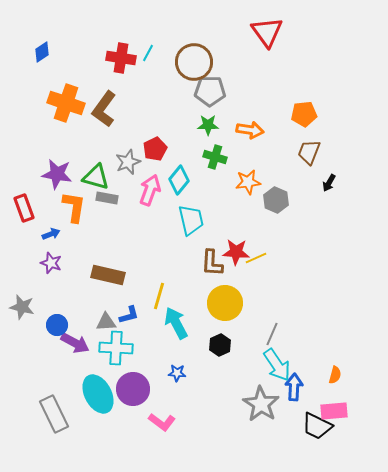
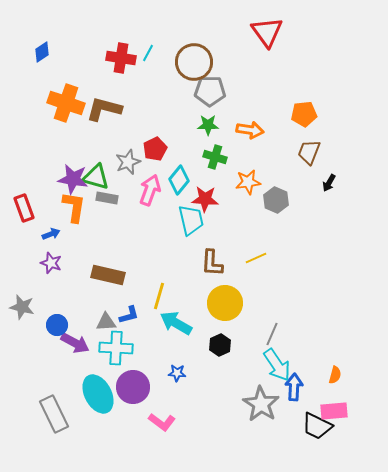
brown L-shape at (104, 109): rotated 69 degrees clockwise
purple star at (57, 174): moved 16 px right, 5 px down
red star at (236, 252): moved 31 px left, 53 px up
cyan arrow at (176, 323): rotated 32 degrees counterclockwise
purple circle at (133, 389): moved 2 px up
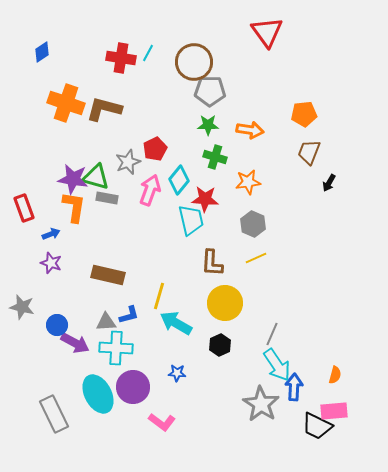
gray hexagon at (276, 200): moved 23 px left, 24 px down
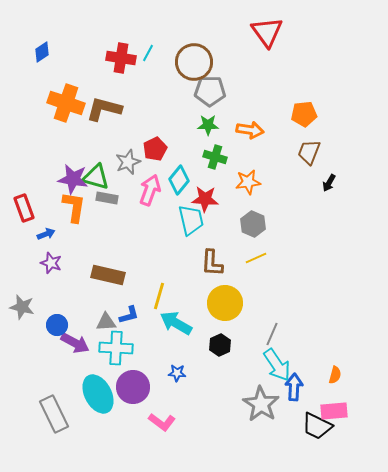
blue arrow at (51, 234): moved 5 px left
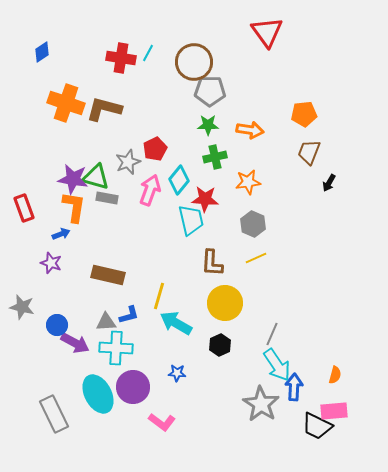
green cross at (215, 157): rotated 30 degrees counterclockwise
blue arrow at (46, 234): moved 15 px right
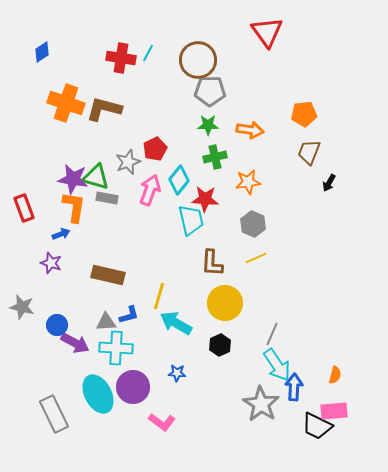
brown circle at (194, 62): moved 4 px right, 2 px up
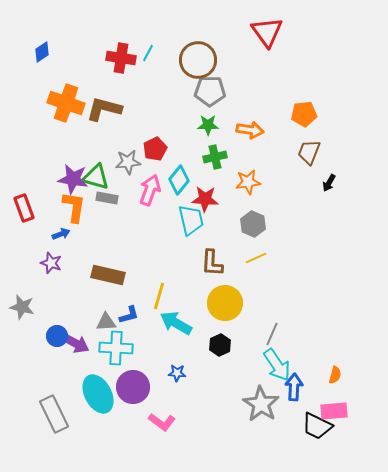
gray star at (128, 162): rotated 15 degrees clockwise
blue circle at (57, 325): moved 11 px down
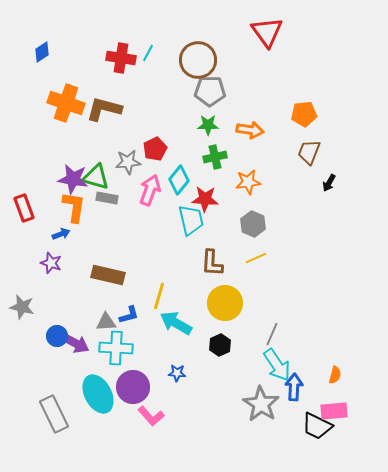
pink L-shape at (162, 422): moved 11 px left, 6 px up; rotated 12 degrees clockwise
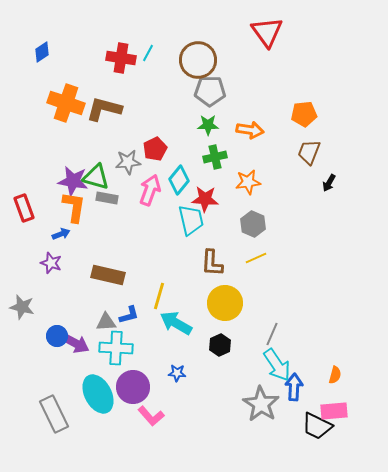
purple star at (73, 179): moved 2 px down
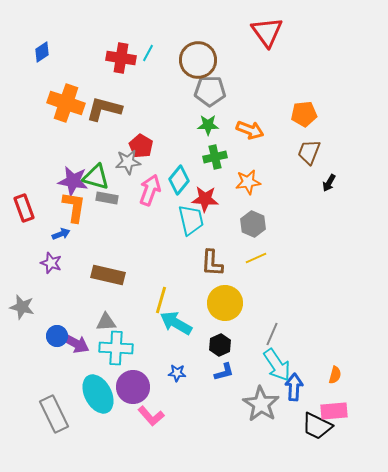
orange arrow at (250, 130): rotated 12 degrees clockwise
red pentagon at (155, 149): moved 14 px left, 3 px up; rotated 15 degrees counterclockwise
yellow line at (159, 296): moved 2 px right, 4 px down
blue L-shape at (129, 315): moved 95 px right, 57 px down
